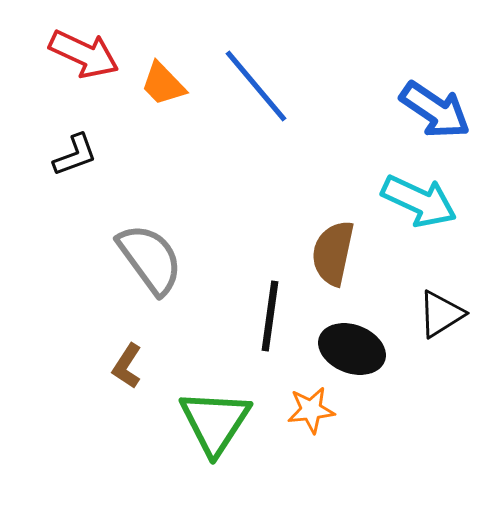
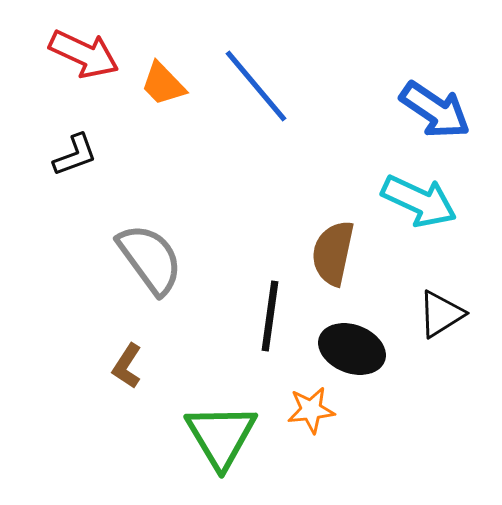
green triangle: moved 6 px right, 14 px down; rotated 4 degrees counterclockwise
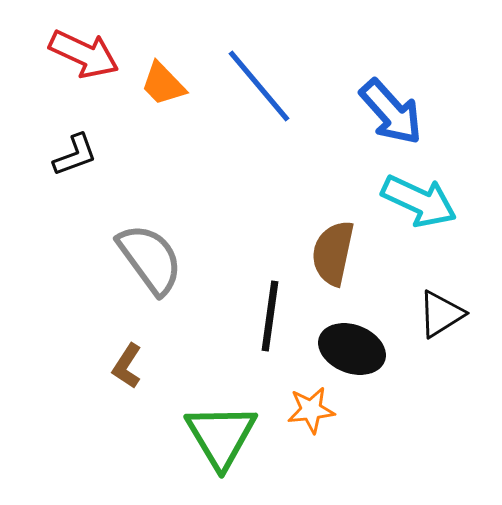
blue line: moved 3 px right
blue arrow: moved 44 px left, 2 px down; rotated 14 degrees clockwise
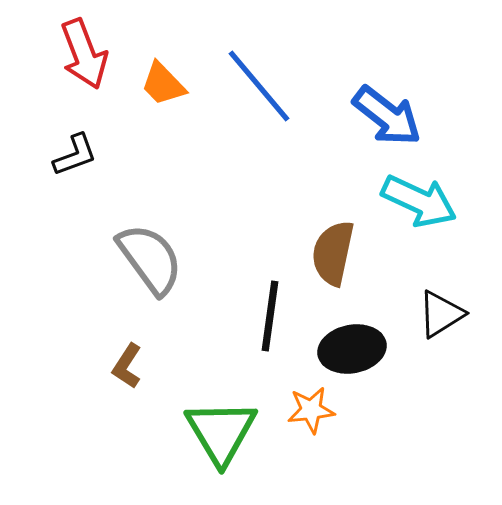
red arrow: rotated 44 degrees clockwise
blue arrow: moved 4 px left, 4 px down; rotated 10 degrees counterclockwise
black ellipse: rotated 32 degrees counterclockwise
green triangle: moved 4 px up
